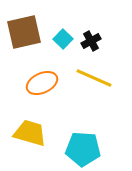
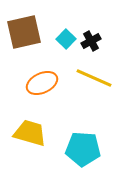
cyan square: moved 3 px right
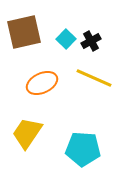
yellow trapezoid: moved 3 px left; rotated 72 degrees counterclockwise
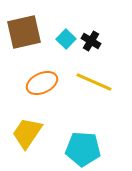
black cross: rotated 30 degrees counterclockwise
yellow line: moved 4 px down
